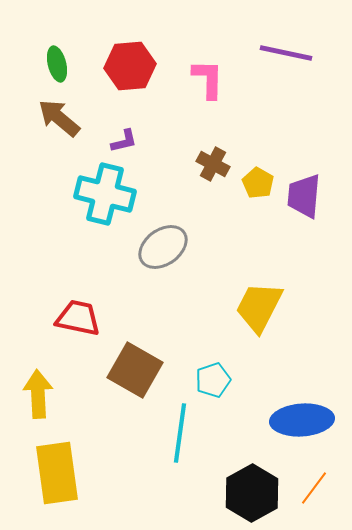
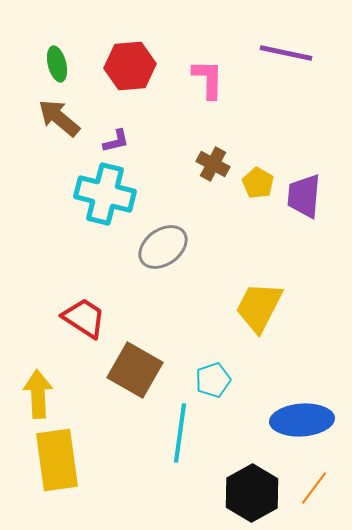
purple L-shape: moved 8 px left
red trapezoid: moved 6 px right; rotated 21 degrees clockwise
yellow rectangle: moved 13 px up
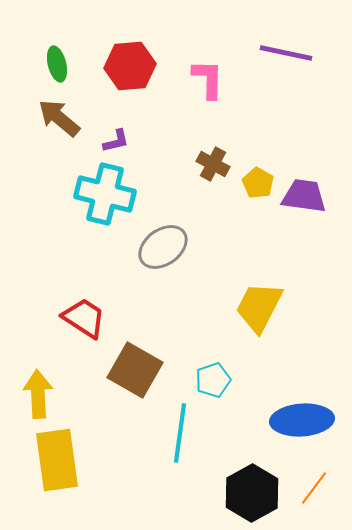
purple trapezoid: rotated 93 degrees clockwise
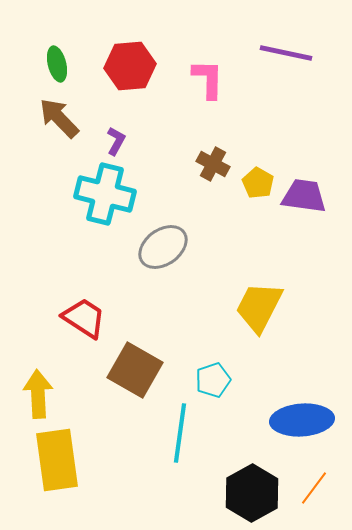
brown arrow: rotated 6 degrees clockwise
purple L-shape: rotated 48 degrees counterclockwise
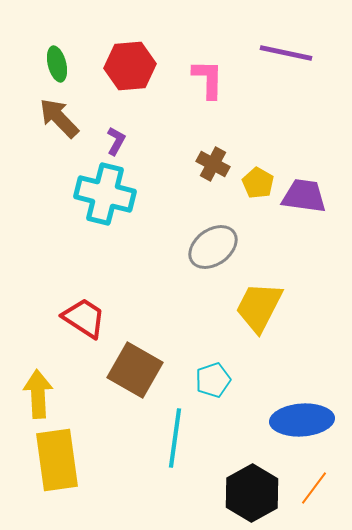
gray ellipse: moved 50 px right
cyan line: moved 5 px left, 5 px down
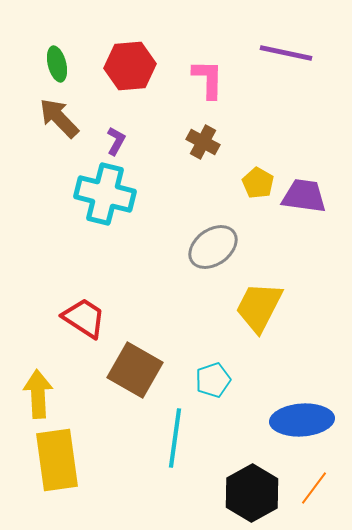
brown cross: moved 10 px left, 22 px up
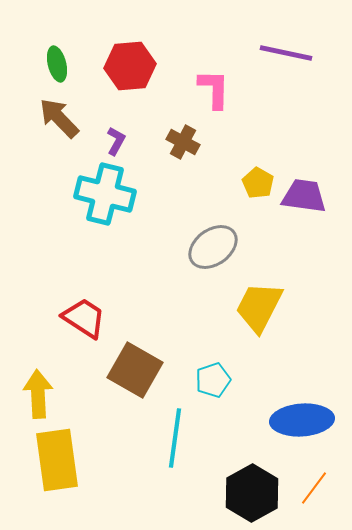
pink L-shape: moved 6 px right, 10 px down
brown cross: moved 20 px left
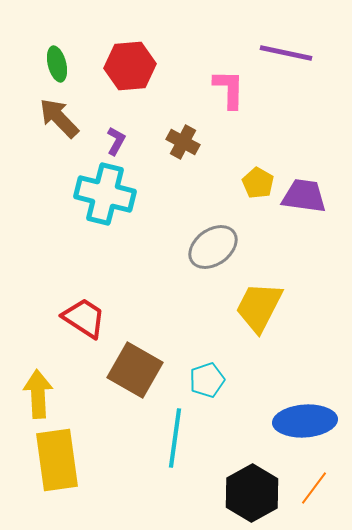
pink L-shape: moved 15 px right
cyan pentagon: moved 6 px left
blue ellipse: moved 3 px right, 1 px down
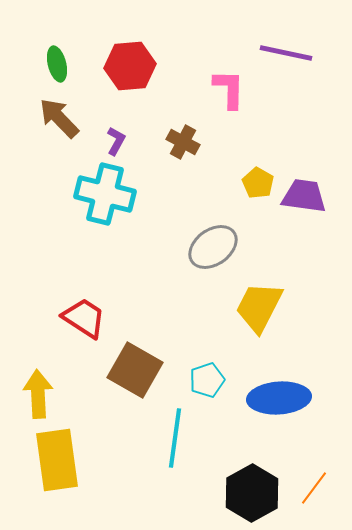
blue ellipse: moved 26 px left, 23 px up
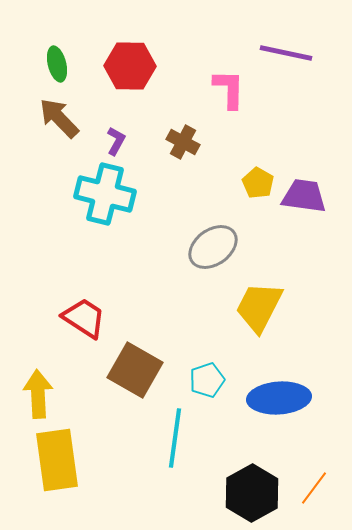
red hexagon: rotated 6 degrees clockwise
